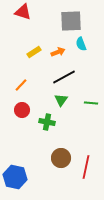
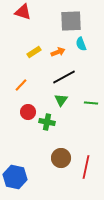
red circle: moved 6 px right, 2 px down
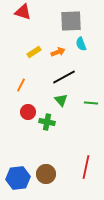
orange line: rotated 16 degrees counterclockwise
green triangle: rotated 16 degrees counterclockwise
brown circle: moved 15 px left, 16 px down
blue hexagon: moved 3 px right, 1 px down; rotated 20 degrees counterclockwise
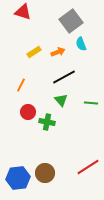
gray square: rotated 35 degrees counterclockwise
red line: moved 2 px right; rotated 45 degrees clockwise
brown circle: moved 1 px left, 1 px up
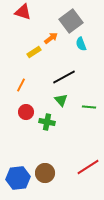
orange arrow: moved 7 px left, 14 px up; rotated 16 degrees counterclockwise
green line: moved 2 px left, 4 px down
red circle: moved 2 px left
